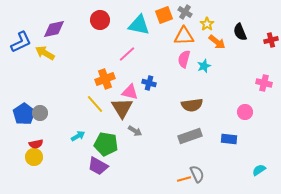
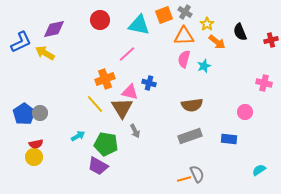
gray arrow: rotated 32 degrees clockwise
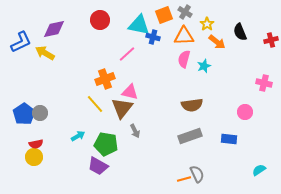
blue cross: moved 4 px right, 46 px up
brown triangle: rotated 10 degrees clockwise
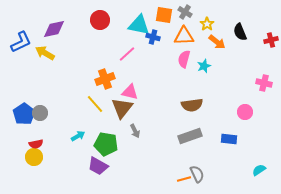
orange square: rotated 30 degrees clockwise
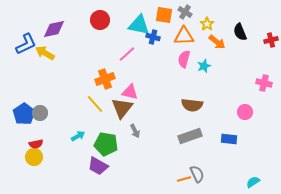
blue L-shape: moved 5 px right, 2 px down
brown semicircle: rotated 15 degrees clockwise
cyan semicircle: moved 6 px left, 12 px down
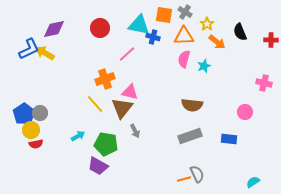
red circle: moved 8 px down
red cross: rotated 16 degrees clockwise
blue L-shape: moved 3 px right, 5 px down
yellow circle: moved 3 px left, 27 px up
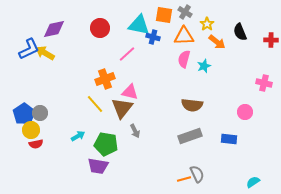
purple trapezoid: rotated 20 degrees counterclockwise
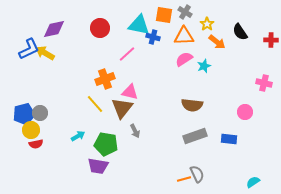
black semicircle: rotated 12 degrees counterclockwise
pink semicircle: rotated 42 degrees clockwise
blue pentagon: rotated 20 degrees clockwise
gray rectangle: moved 5 px right
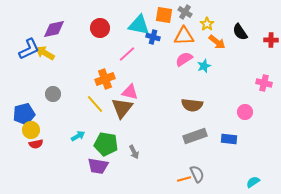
gray circle: moved 13 px right, 19 px up
gray arrow: moved 1 px left, 21 px down
